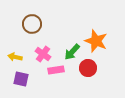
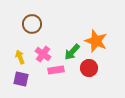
yellow arrow: moved 5 px right; rotated 56 degrees clockwise
red circle: moved 1 px right
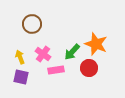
orange star: moved 3 px down
purple square: moved 2 px up
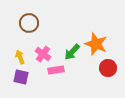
brown circle: moved 3 px left, 1 px up
red circle: moved 19 px right
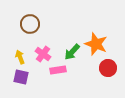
brown circle: moved 1 px right, 1 px down
pink rectangle: moved 2 px right
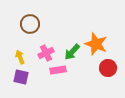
pink cross: moved 3 px right, 1 px up; rotated 28 degrees clockwise
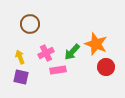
red circle: moved 2 px left, 1 px up
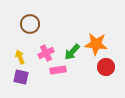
orange star: rotated 15 degrees counterclockwise
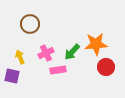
orange star: rotated 10 degrees counterclockwise
purple square: moved 9 px left, 1 px up
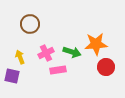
green arrow: rotated 114 degrees counterclockwise
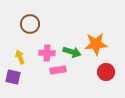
pink cross: moved 1 px right; rotated 28 degrees clockwise
red circle: moved 5 px down
purple square: moved 1 px right, 1 px down
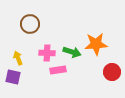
yellow arrow: moved 2 px left, 1 px down
red circle: moved 6 px right
